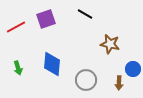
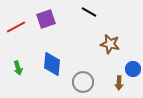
black line: moved 4 px right, 2 px up
gray circle: moved 3 px left, 2 px down
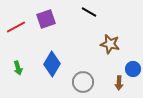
blue diamond: rotated 25 degrees clockwise
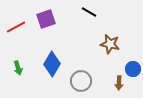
gray circle: moved 2 px left, 1 px up
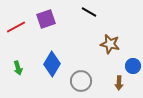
blue circle: moved 3 px up
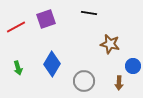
black line: moved 1 px down; rotated 21 degrees counterclockwise
gray circle: moved 3 px right
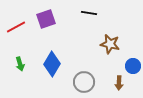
green arrow: moved 2 px right, 4 px up
gray circle: moved 1 px down
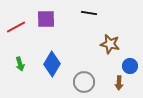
purple square: rotated 18 degrees clockwise
blue circle: moved 3 px left
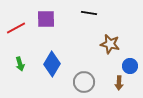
red line: moved 1 px down
